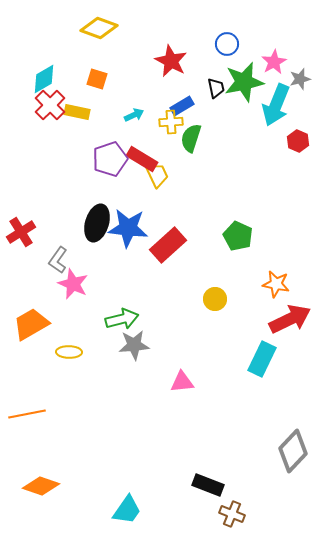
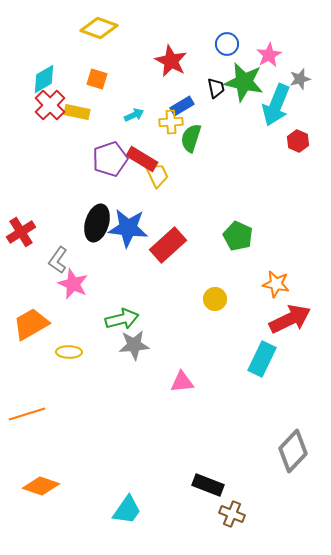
pink star at (274, 62): moved 5 px left, 7 px up
green star at (244, 82): rotated 24 degrees clockwise
orange line at (27, 414): rotated 6 degrees counterclockwise
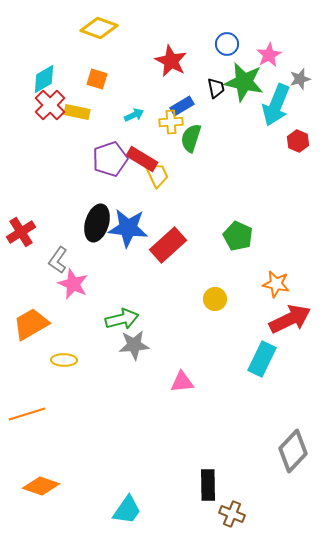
yellow ellipse at (69, 352): moved 5 px left, 8 px down
black rectangle at (208, 485): rotated 68 degrees clockwise
